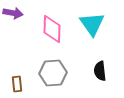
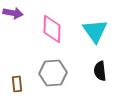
cyan triangle: moved 3 px right, 7 px down
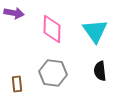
purple arrow: moved 1 px right
gray hexagon: rotated 12 degrees clockwise
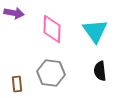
gray hexagon: moved 2 px left
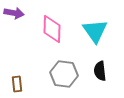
gray hexagon: moved 13 px right, 1 px down
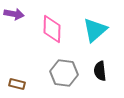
purple arrow: moved 1 px down
cyan triangle: moved 1 px up; rotated 24 degrees clockwise
gray hexagon: moved 1 px up
brown rectangle: rotated 70 degrees counterclockwise
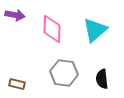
purple arrow: moved 1 px right, 1 px down
black semicircle: moved 2 px right, 8 px down
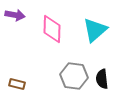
gray hexagon: moved 10 px right, 3 px down
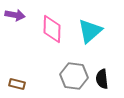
cyan triangle: moved 5 px left, 1 px down
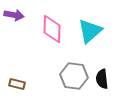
purple arrow: moved 1 px left
